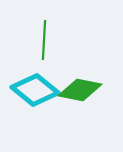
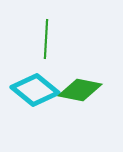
green line: moved 2 px right, 1 px up
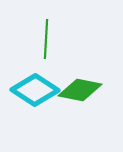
cyan diamond: rotated 6 degrees counterclockwise
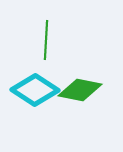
green line: moved 1 px down
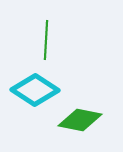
green diamond: moved 30 px down
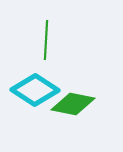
green diamond: moved 7 px left, 16 px up
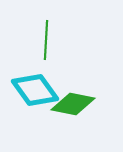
cyan diamond: rotated 21 degrees clockwise
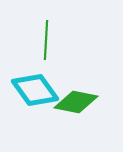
green diamond: moved 3 px right, 2 px up
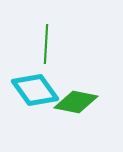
green line: moved 4 px down
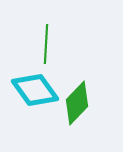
green diamond: moved 1 px right, 1 px down; rotated 57 degrees counterclockwise
